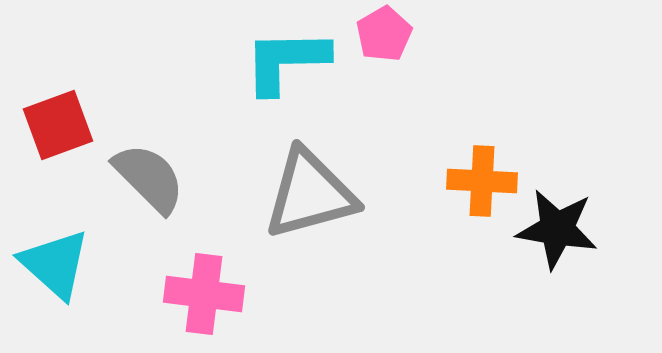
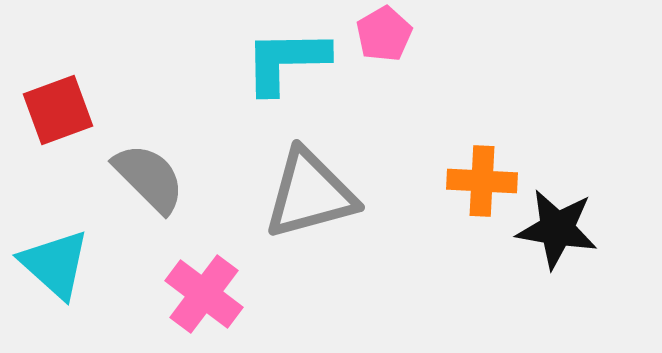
red square: moved 15 px up
pink cross: rotated 30 degrees clockwise
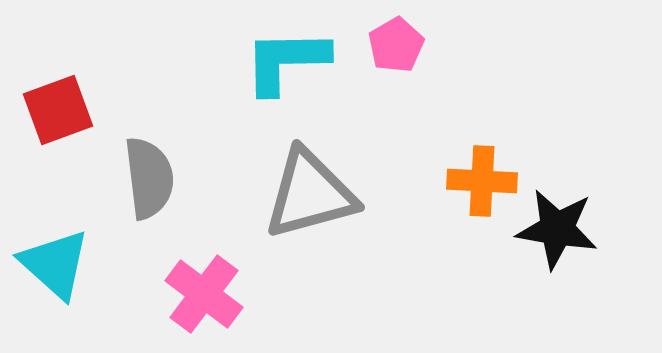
pink pentagon: moved 12 px right, 11 px down
gray semicircle: rotated 38 degrees clockwise
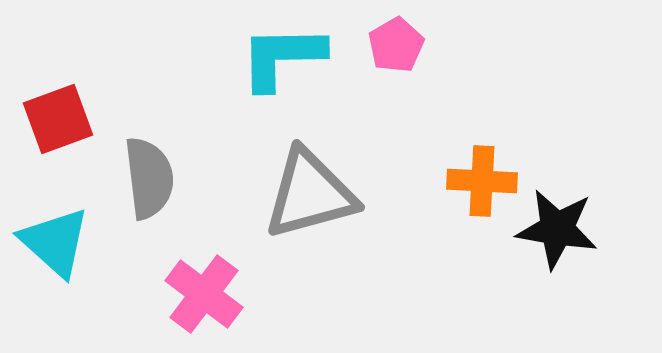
cyan L-shape: moved 4 px left, 4 px up
red square: moved 9 px down
cyan triangle: moved 22 px up
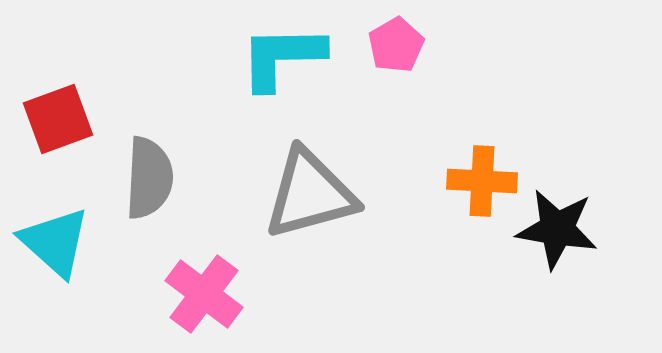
gray semicircle: rotated 10 degrees clockwise
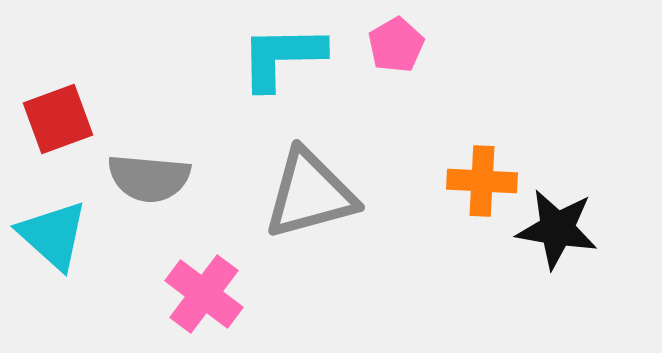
gray semicircle: rotated 92 degrees clockwise
cyan triangle: moved 2 px left, 7 px up
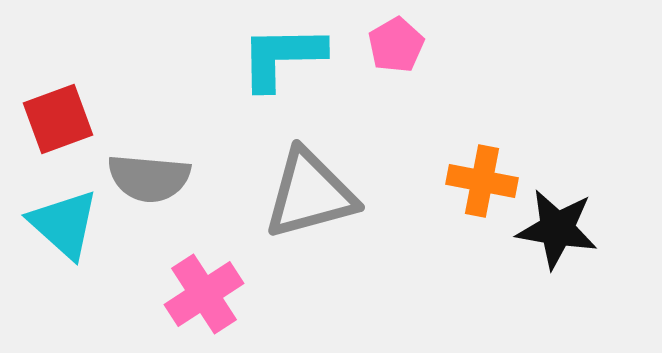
orange cross: rotated 8 degrees clockwise
cyan triangle: moved 11 px right, 11 px up
pink cross: rotated 20 degrees clockwise
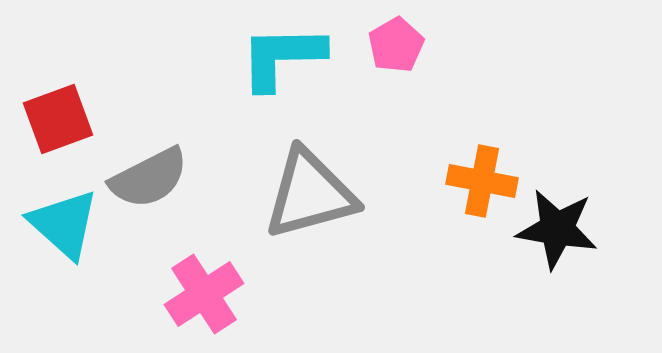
gray semicircle: rotated 32 degrees counterclockwise
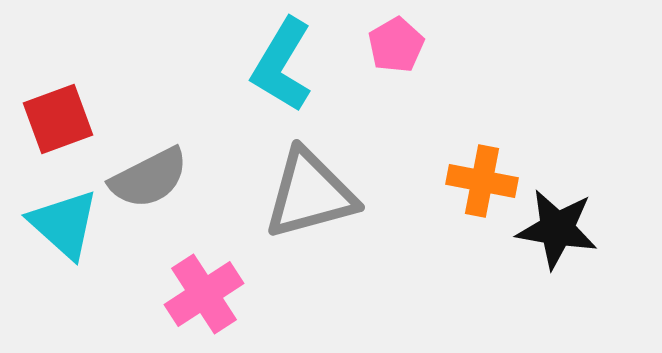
cyan L-shape: moved 8 px down; rotated 58 degrees counterclockwise
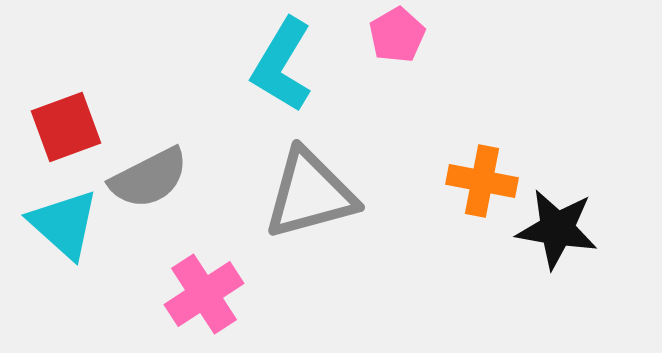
pink pentagon: moved 1 px right, 10 px up
red square: moved 8 px right, 8 px down
